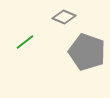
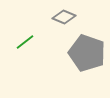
gray pentagon: moved 1 px down
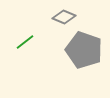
gray pentagon: moved 3 px left, 3 px up
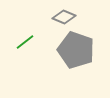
gray pentagon: moved 8 px left
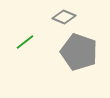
gray pentagon: moved 3 px right, 2 px down
